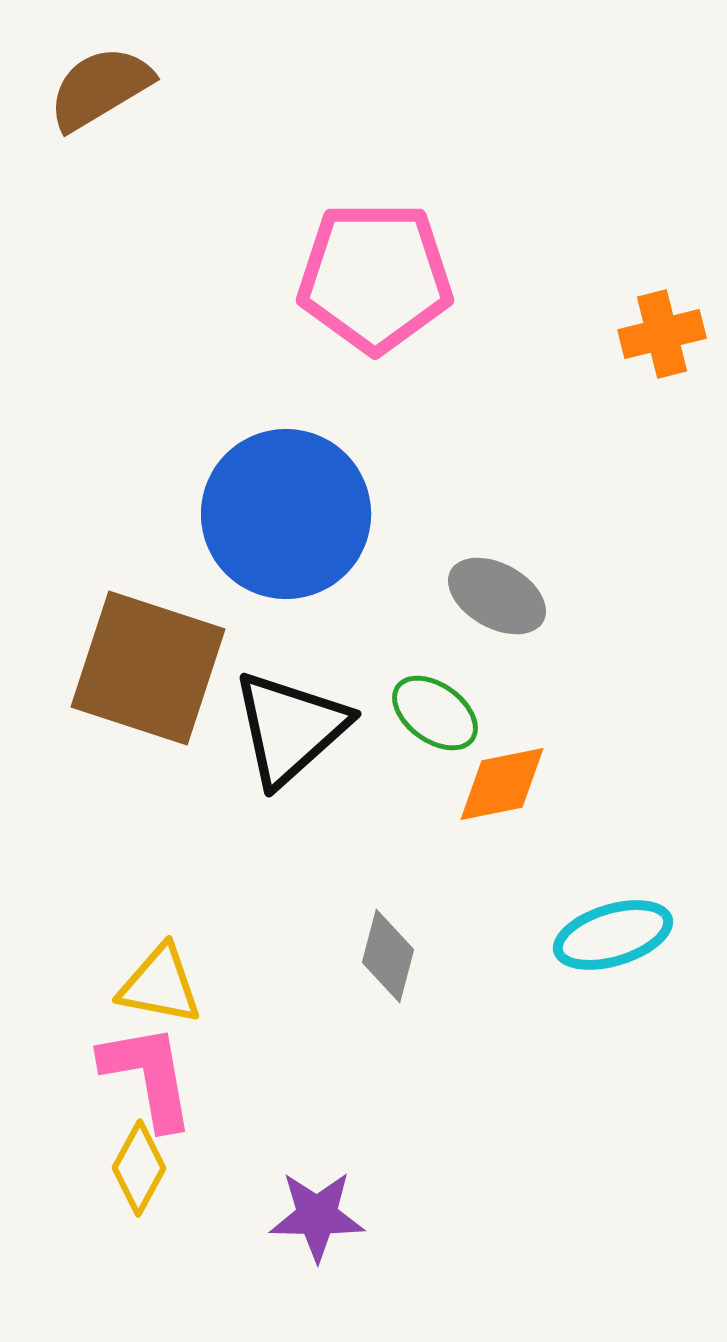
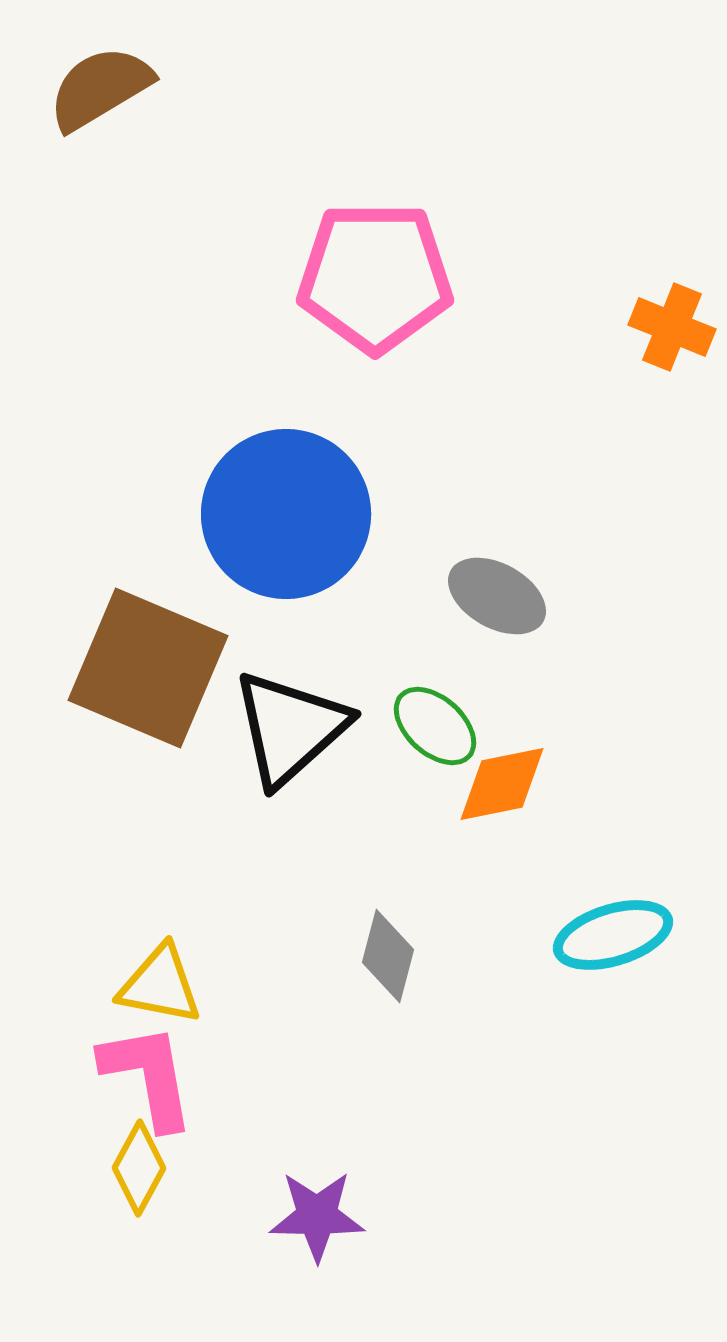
orange cross: moved 10 px right, 7 px up; rotated 36 degrees clockwise
brown square: rotated 5 degrees clockwise
green ellipse: moved 13 px down; rotated 6 degrees clockwise
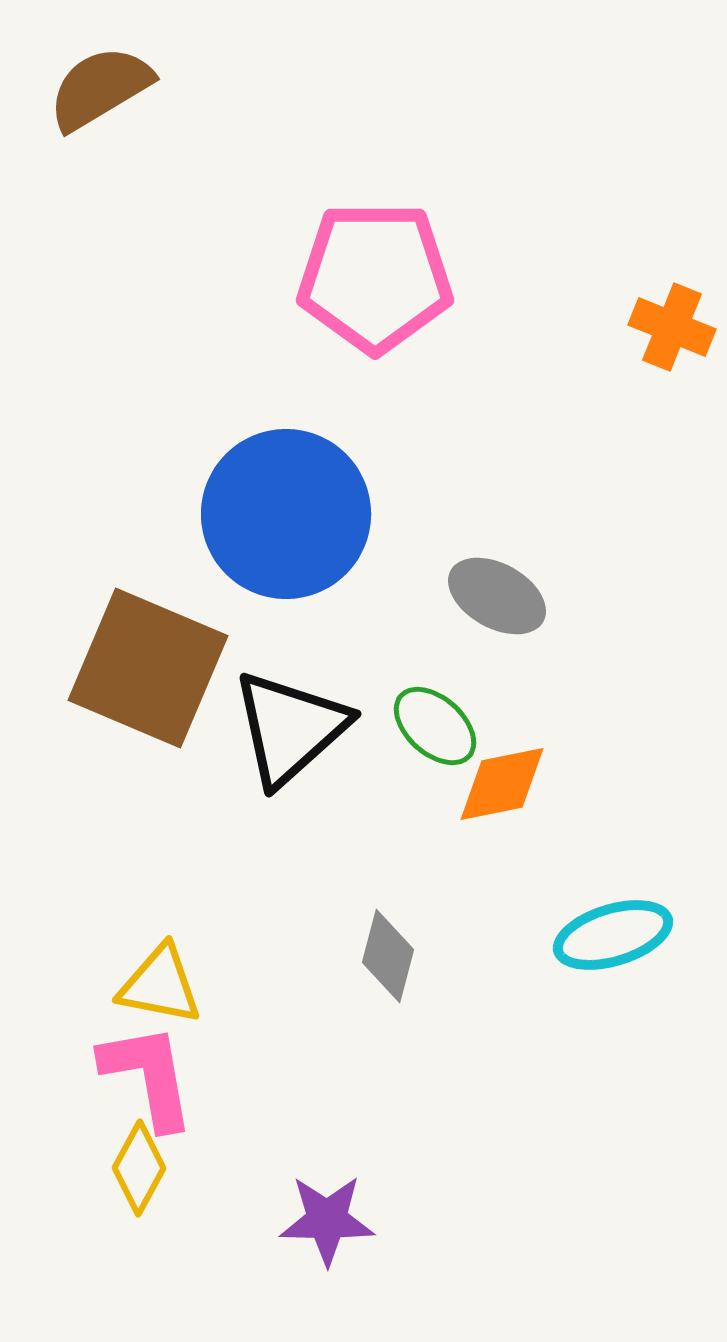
purple star: moved 10 px right, 4 px down
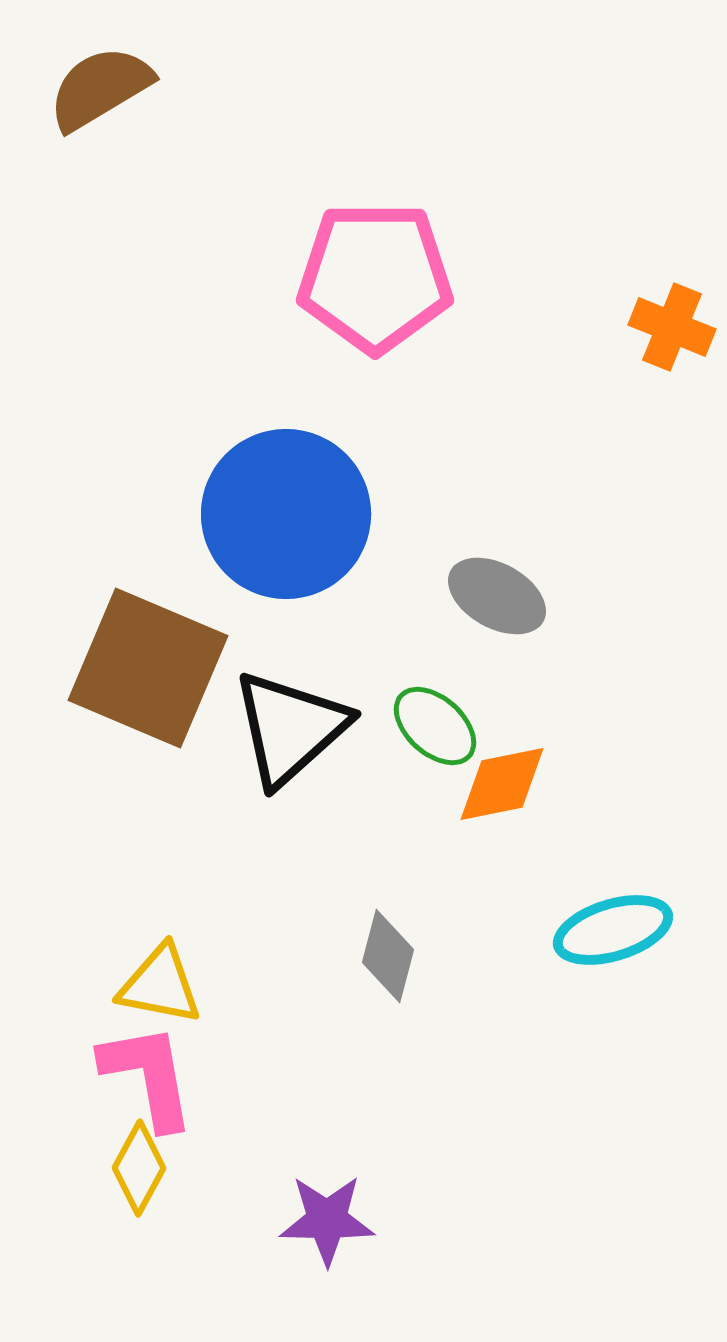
cyan ellipse: moved 5 px up
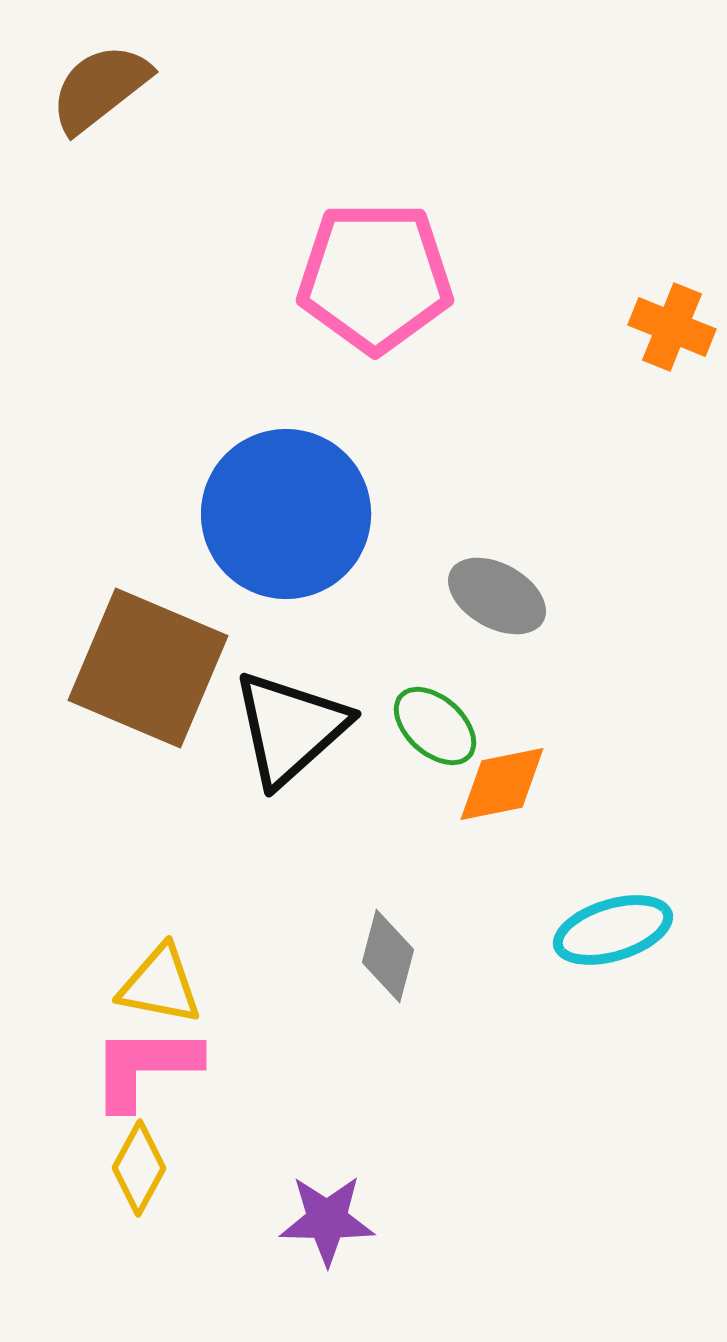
brown semicircle: rotated 7 degrees counterclockwise
pink L-shape: moved 3 px left, 9 px up; rotated 80 degrees counterclockwise
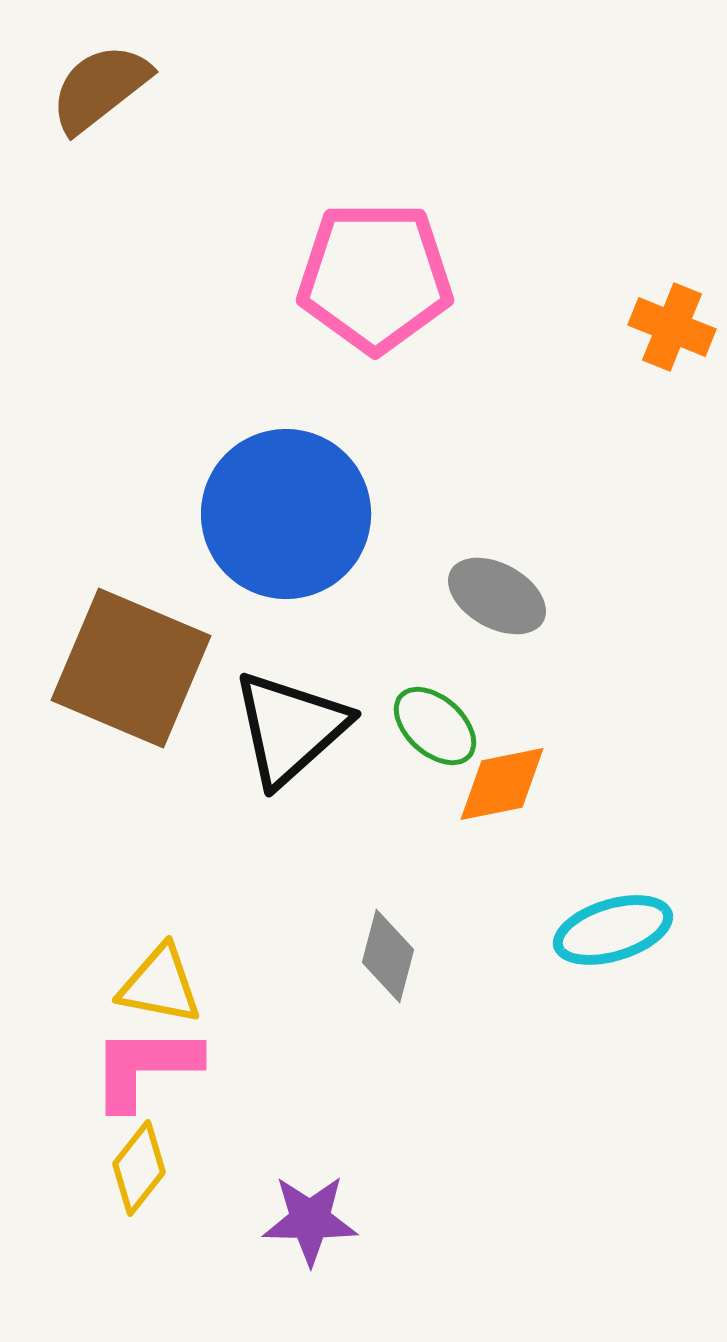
brown square: moved 17 px left
yellow diamond: rotated 10 degrees clockwise
purple star: moved 17 px left
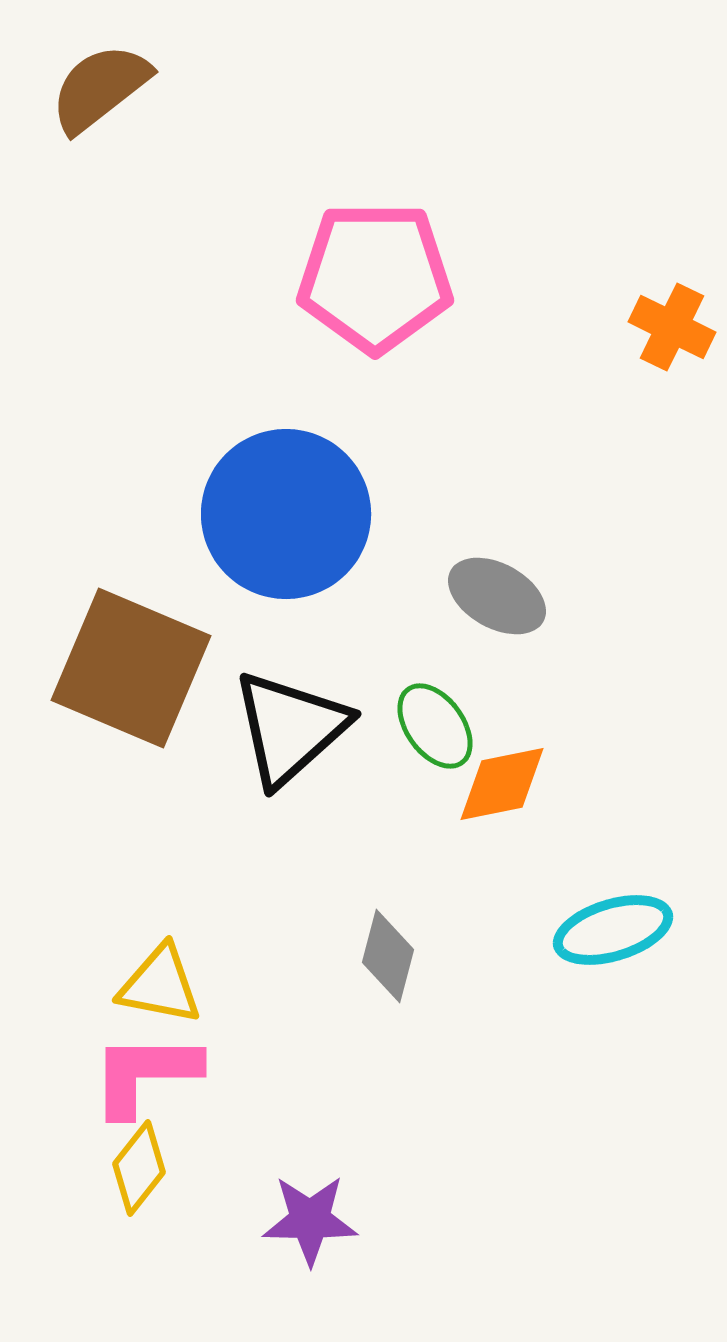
orange cross: rotated 4 degrees clockwise
green ellipse: rotated 12 degrees clockwise
pink L-shape: moved 7 px down
